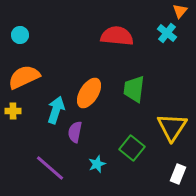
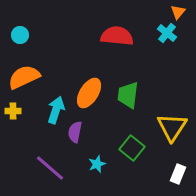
orange triangle: moved 2 px left, 1 px down
green trapezoid: moved 6 px left, 6 px down
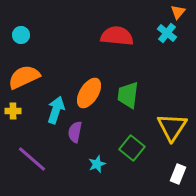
cyan circle: moved 1 px right
purple line: moved 18 px left, 9 px up
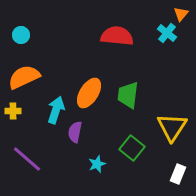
orange triangle: moved 3 px right, 2 px down
purple line: moved 5 px left
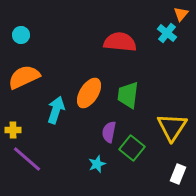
red semicircle: moved 3 px right, 6 px down
yellow cross: moved 19 px down
purple semicircle: moved 34 px right
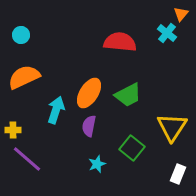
green trapezoid: rotated 124 degrees counterclockwise
purple semicircle: moved 20 px left, 6 px up
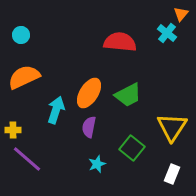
purple semicircle: moved 1 px down
white rectangle: moved 6 px left
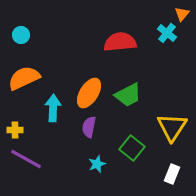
orange triangle: moved 1 px right
red semicircle: rotated 12 degrees counterclockwise
orange semicircle: moved 1 px down
cyan arrow: moved 3 px left, 2 px up; rotated 16 degrees counterclockwise
yellow cross: moved 2 px right
purple line: moved 1 px left; rotated 12 degrees counterclockwise
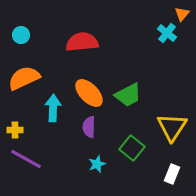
red semicircle: moved 38 px left
orange ellipse: rotated 76 degrees counterclockwise
purple semicircle: rotated 10 degrees counterclockwise
